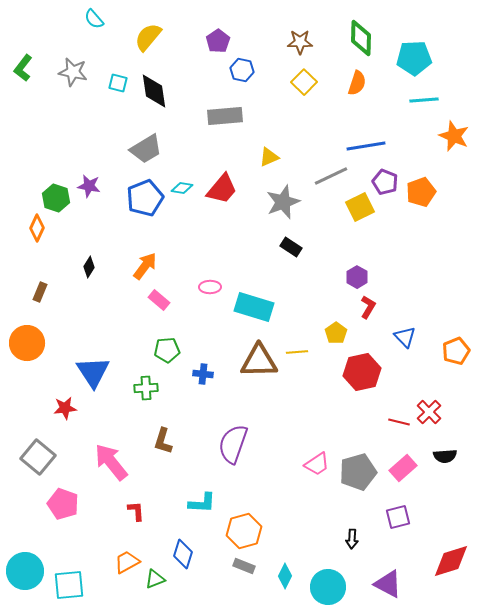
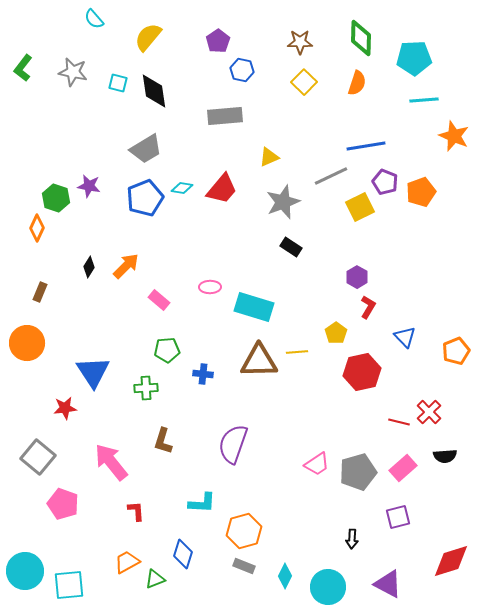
orange arrow at (145, 266): moved 19 px left; rotated 8 degrees clockwise
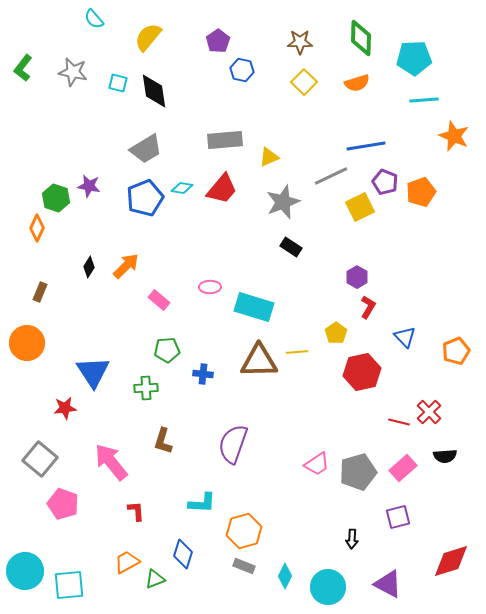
orange semicircle at (357, 83): rotated 55 degrees clockwise
gray rectangle at (225, 116): moved 24 px down
gray square at (38, 457): moved 2 px right, 2 px down
